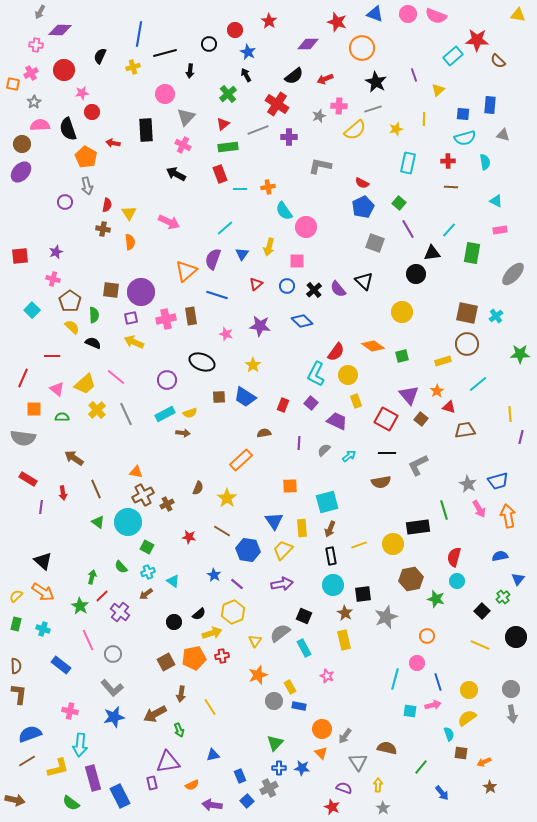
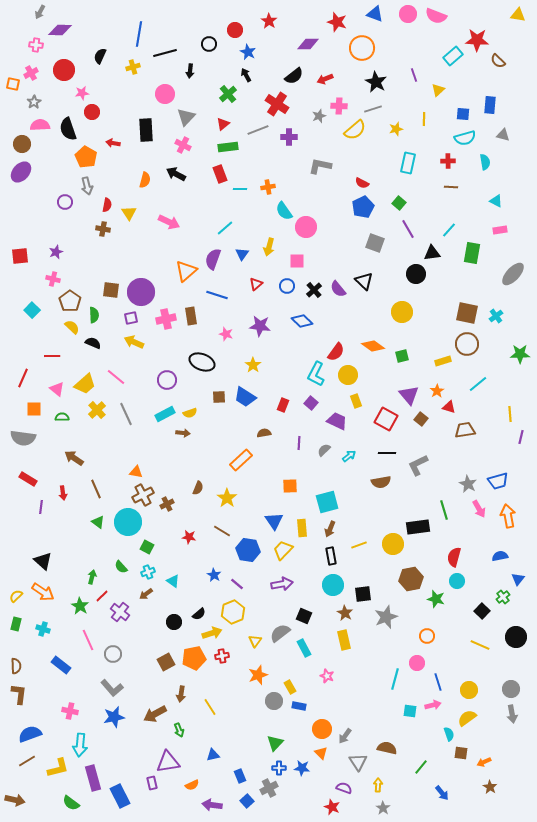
orange semicircle at (130, 242): moved 15 px right, 62 px up; rotated 21 degrees clockwise
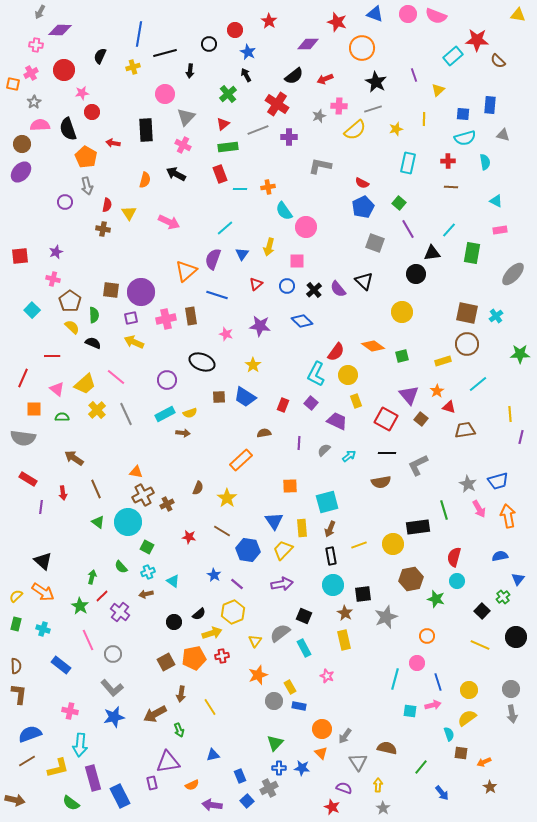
brown arrow at (146, 594): rotated 24 degrees clockwise
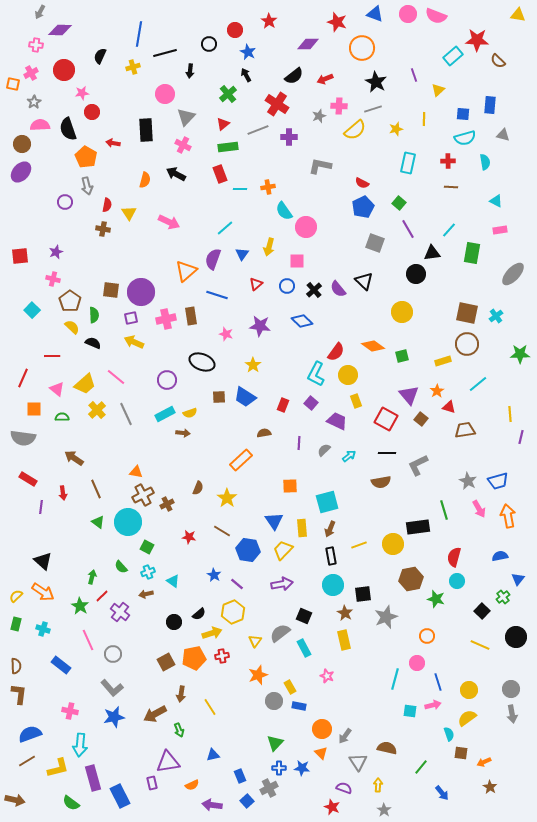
gray star at (468, 484): moved 3 px up
gray star at (383, 808): moved 1 px right, 2 px down
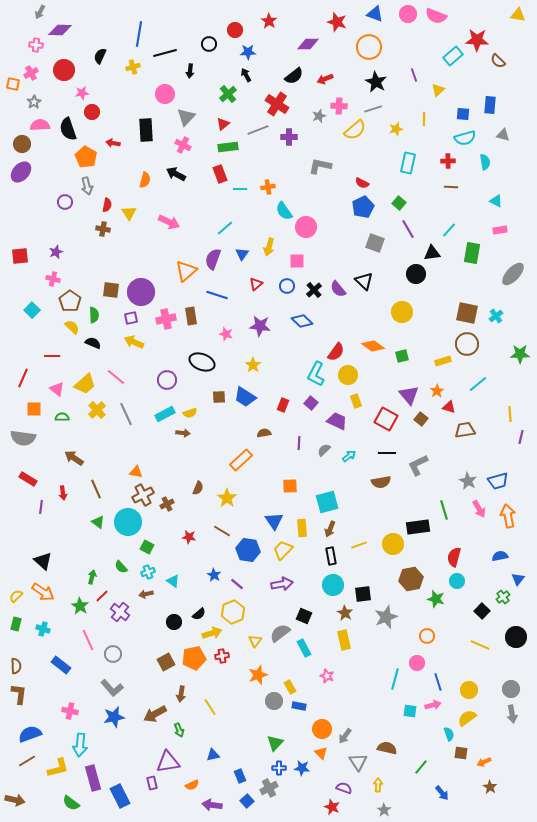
orange circle at (362, 48): moved 7 px right, 1 px up
blue star at (248, 52): rotated 28 degrees counterclockwise
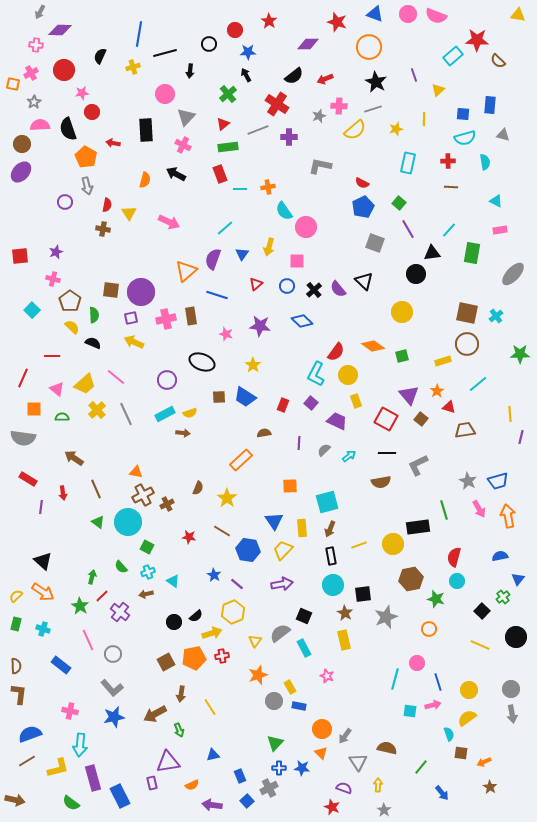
black semicircle at (199, 614): moved 3 px left, 2 px down
orange circle at (427, 636): moved 2 px right, 7 px up
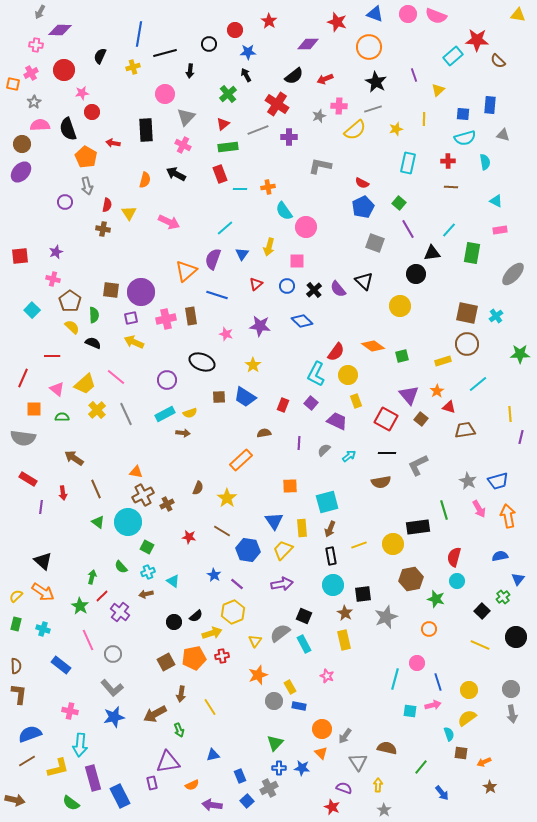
yellow circle at (402, 312): moved 2 px left, 6 px up
cyan rectangle at (304, 648): moved 4 px up
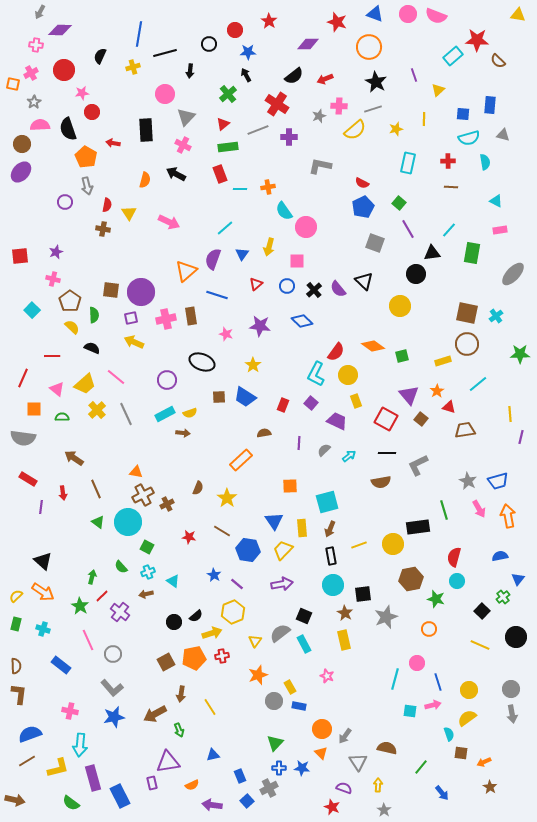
cyan semicircle at (465, 138): moved 4 px right
black semicircle at (93, 343): moved 1 px left, 5 px down
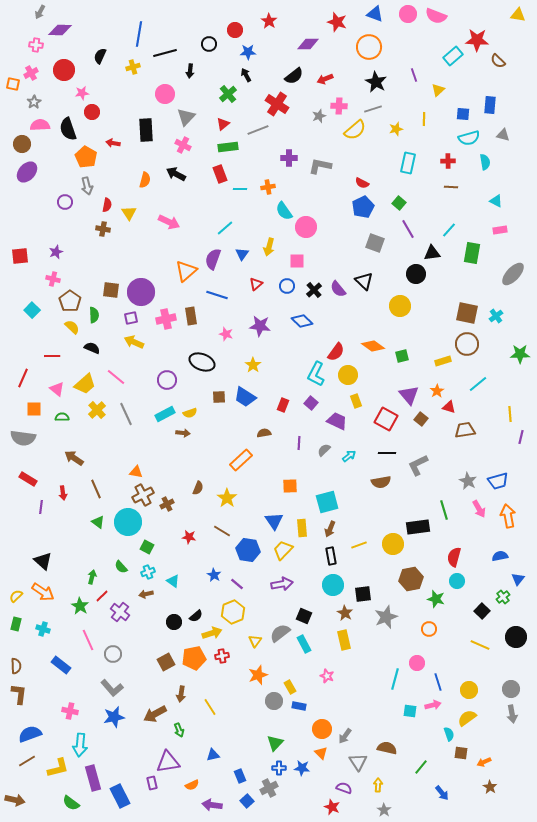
purple cross at (289, 137): moved 21 px down
purple ellipse at (21, 172): moved 6 px right
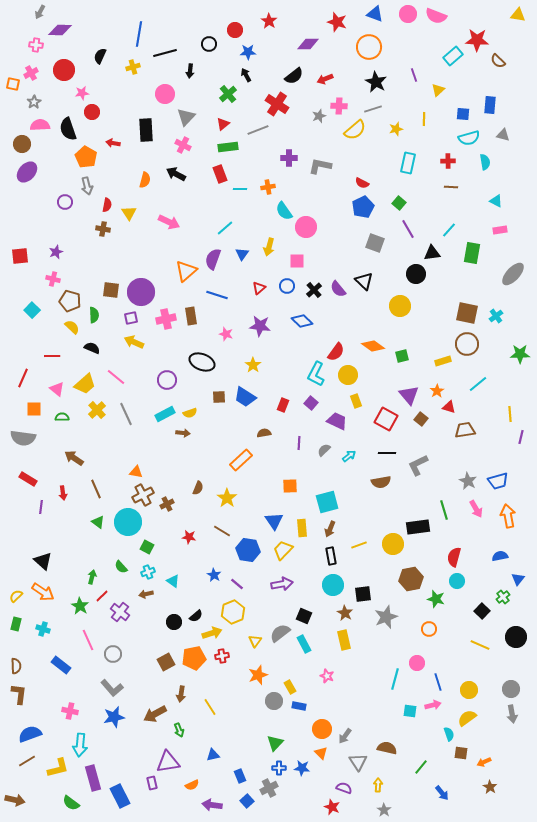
red triangle at (256, 284): moved 3 px right, 4 px down
brown pentagon at (70, 301): rotated 20 degrees counterclockwise
pink arrow at (479, 509): moved 3 px left
